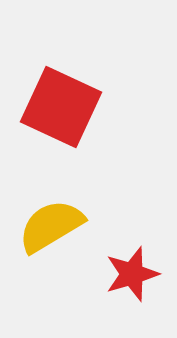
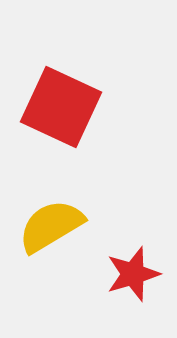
red star: moved 1 px right
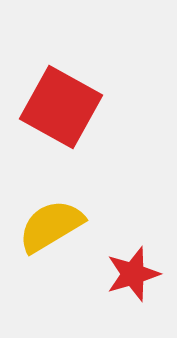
red square: rotated 4 degrees clockwise
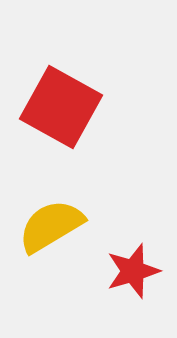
red star: moved 3 px up
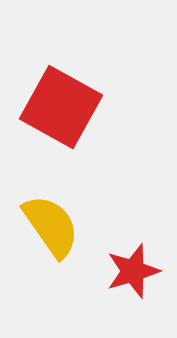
yellow semicircle: rotated 86 degrees clockwise
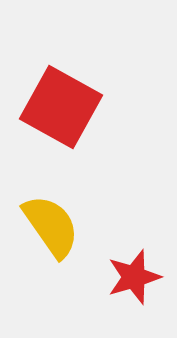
red star: moved 1 px right, 6 px down
